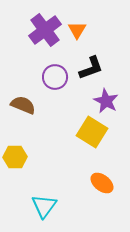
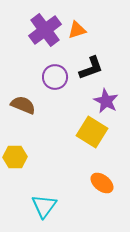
orange triangle: rotated 42 degrees clockwise
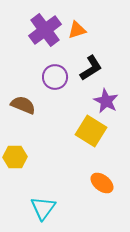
black L-shape: rotated 12 degrees counterclockwise
yellow square: moved 1 px left, 1 px up
cyan triangle: moved 1 px left, 2 px down
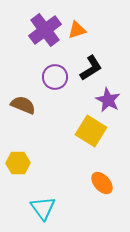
purple star: moved 2 px right, 1 px up
yellow hexagon: moved 3 px right, 6 px down
orange ellipse: rotated 10 degrees clockwise
cyan triangle: rotated 12 degrees counterclockwise
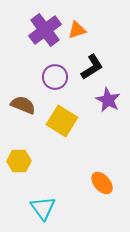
black L-shape: moved 1 px right, 1 px up
yellow square: moved 29 px left, 10 px up
yellow hexagon: moved 1 px right, 2 px up
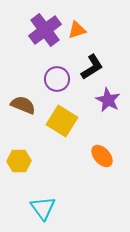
purple circle: moved 2 px right, 2 px down
orange ellipse: moved 27 px up
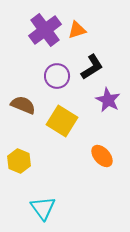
purple circle: moved 3 px up
yellow hexagon: rotated 25 degrees clockwise
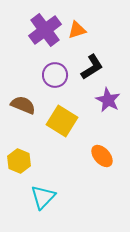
purple circle: moved 2 px left, 1 px up
cyan triangle: moved 11 px up; rotated 20 degrees clockwise
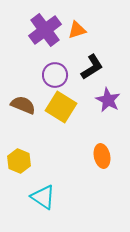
yellow square: moved 1 px left, 14 px up
orange ellipse: rotated 30 degrees clockwise
cyan triangle: rotated 40 degrees counterclockwise
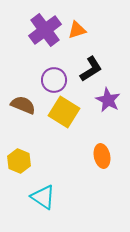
black L-shape: moved 1 px left, 2 px down
purple circle: moved 1 px left, 5 px down
yellow square: moved 3 px right, 5 px down
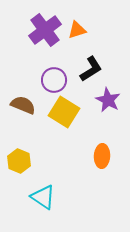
orange ellipse: rotated 15 degrees clockwise
